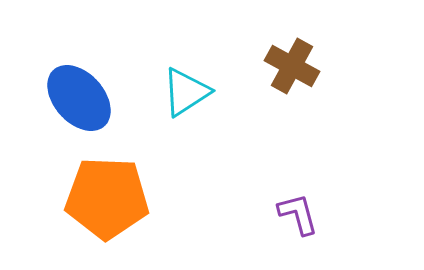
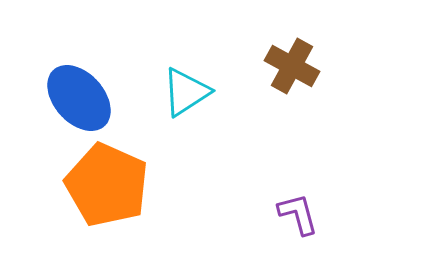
orange pentagon: moved 13 px up; rotated 22 degrees clockwise
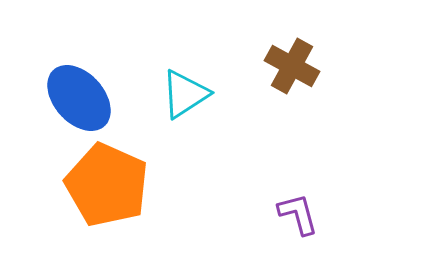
cyan triangle: moved 1 px left, 2 px down
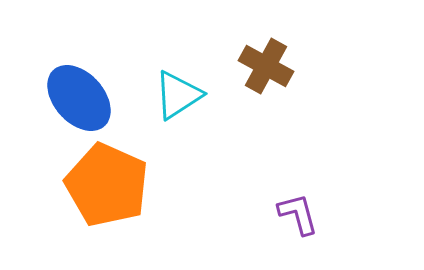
brown cross: moved 26 px left
cyan triangle: moved 7 px left, 1 px down
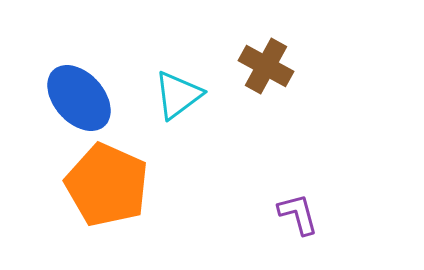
cyan triangle: rotated 4 degrees counterclockwise
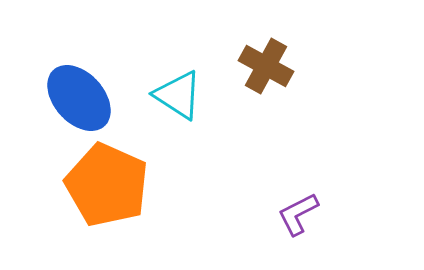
cyan triangle: rotated 50 degrees counterclockwise
purple L-shape: rotated 102 degrees counterclockwise
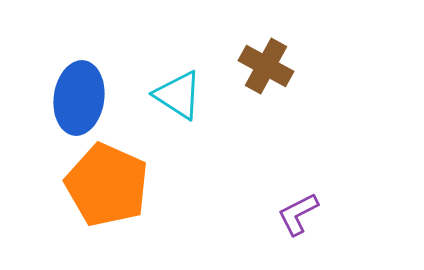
blue ellipse: rotated 50 degrees clockwise
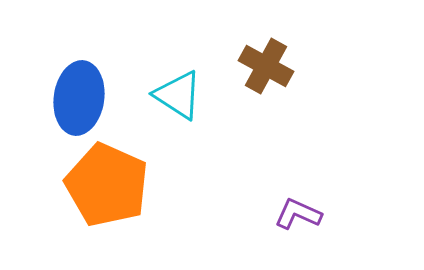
purple L-shape: rotated 51 degrees clockwise
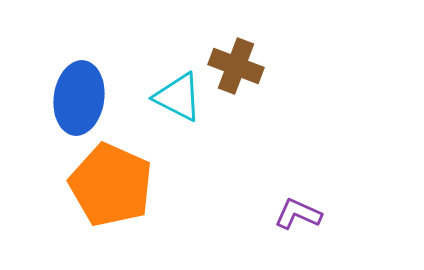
brown cross: moved 30 px left; rotated 8 degrees counterclockwise
cyan triangle: moved 2 px down; rotated 6 degrees counterclockwise
orange pentagon: moved 4 px right
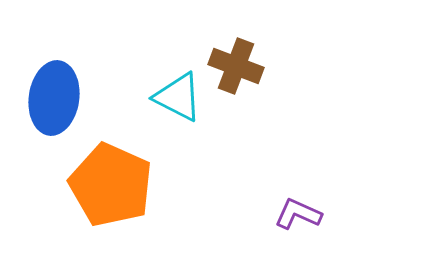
blue ellipse: moved 25 px left
